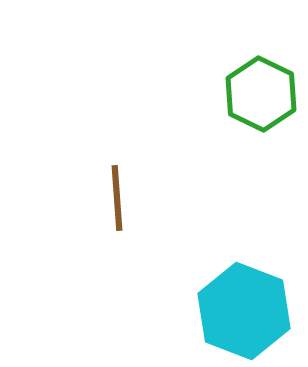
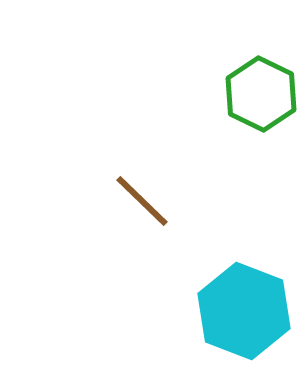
brown line: moved 25 px right, 3 px down; rotated 42 degrees counterclockwise
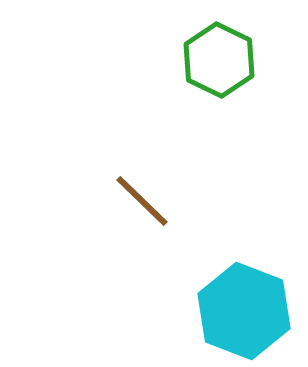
green hexagon: moved 42 px left, 34 px up
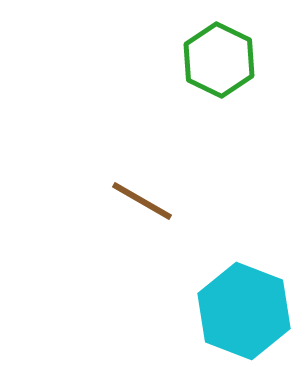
brown line: rotated 14 degrees counterclockwise
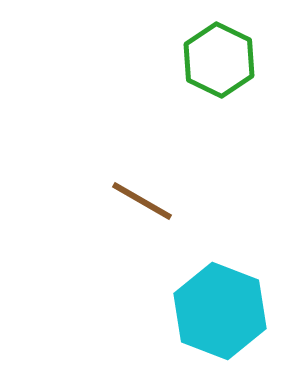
cyan hexagon: moved 24 px left
